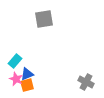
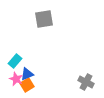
orange square: rotated 16 degrees counterclockwise
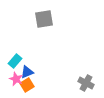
blue triangle: moved 2 px up
gray cross: moved 1 px down
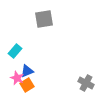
cyan rectangle: moved 10 px up
blue triangle: moved 1 px up
pink star: moved 1 px right, 1 px up
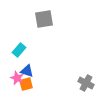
cyan rectangle: moved 4 px right, 1 px up
blue triangle: rotated 40 degrees clockwise
orange square: moved 1 px left, 1 px up; rotated 16 degrees clockwise
